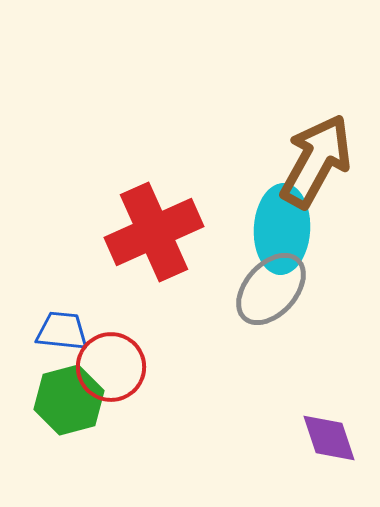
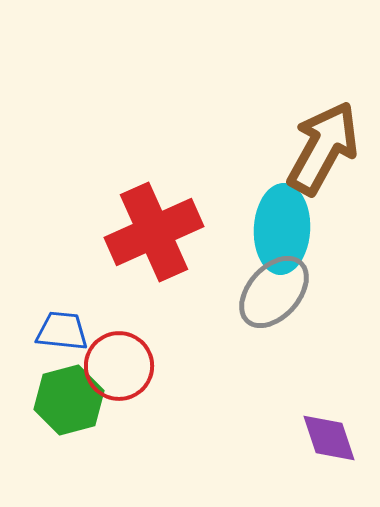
brown arrow: moved 7 px right, 13 px up
gray ellipse: moved 3 px right, 3 px down
red circle: moved 8 px right, 1 px up
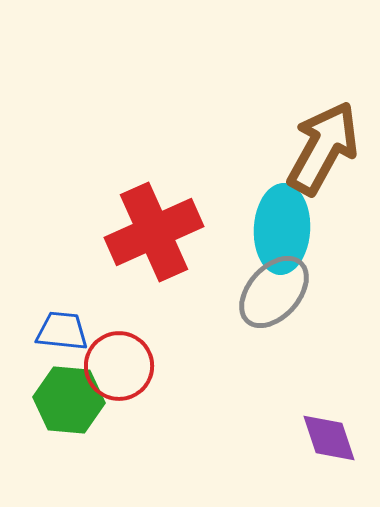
green hexagon: rotated 20 degrees clockwise
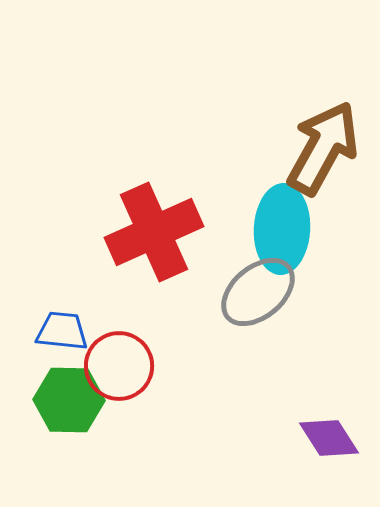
gray ellipse: moved 16 px left; rotated 8 degrees clockwise
green hexagon: rotated 4 degrees counterclockwise
purple diamond: rotated 14 degrees counterclockwise
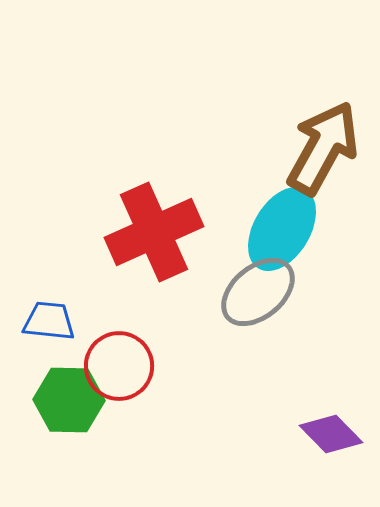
cyan ellipse: rotated 28 degrees clockwise
blue trapezoid: moved 13 px left, 10 px up
purple diamond: moved 2 px right, 4 px up; rotated 12 degrees counterclockwise
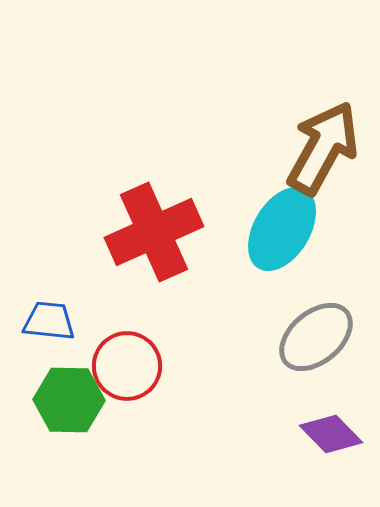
gray ellipse: moved 58 px right, 45 px down
red circle: moved 8 px right
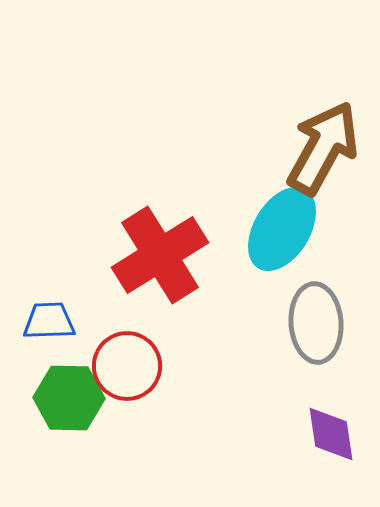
red cross: moved 6 px right, 23 px down; rotated 8 degrees counterclockwise
blue trapezoid: rotated 8 degrees counterclockwise
gray ellipse: moved 14 px up; rotated 54 degrees counterclockwise
green hexagon: moved 2 px up
purple diamond: rotated 36 degrees clockwise
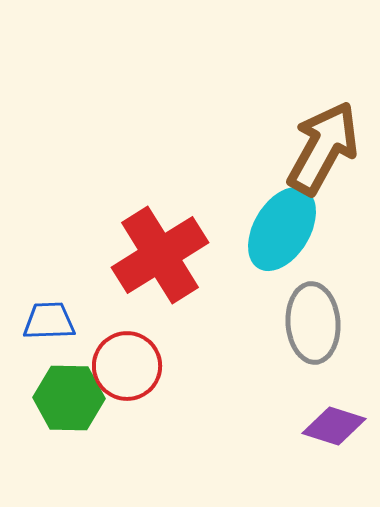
gray ellipse: moved 3 px left
purple diamond: moved 3 px right, 8 px up; rotated 64 degrees counterclockwise
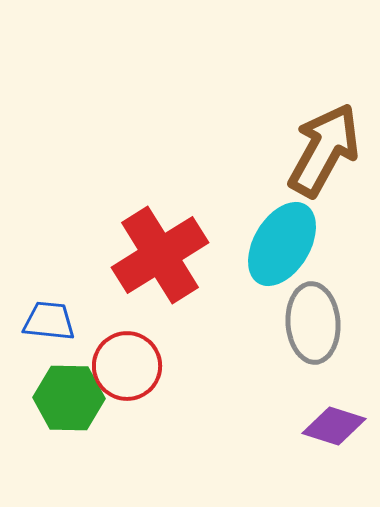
brown arrow: moved 1 px right, 2 px down
cyan ellipse: moved 15 px down
blue trapezoid: rotated 8 degrees clockwise
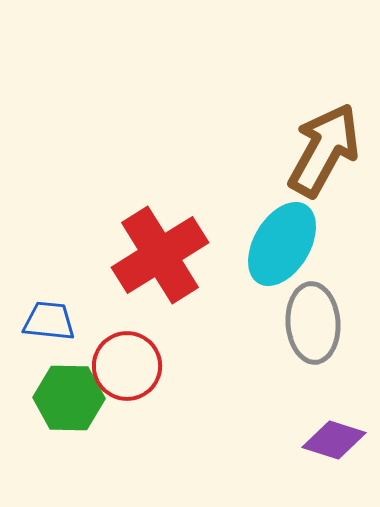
purple diamond: moved 14 px down
